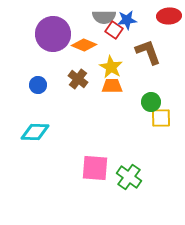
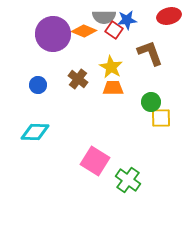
red ellipse: rotated 10 degrees counterclockwise
orange diamond: moved 14 px up
brown L-shape: moved 2 px right, 1 px down
orange trapezoid: moved 1 px right, 2 px down
pink square: moved 7 px up; rotated 28 degrees clockwise
green cross: moved 1 px left, 3 px down
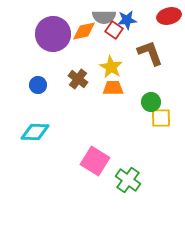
orange diamond: rotated 35 degrees counterclockwise
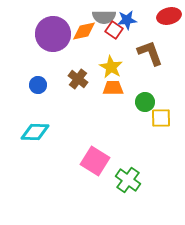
green circle: moved 6 px left
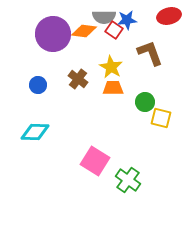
orange diamond: rotated 20 degrees clockwise
yellow square: rotated 15 degrees clockwise
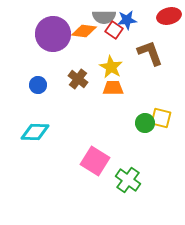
green circle: moved 21 px down
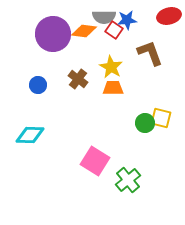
cyan diamond: moved 5 px left, 3 px down
green cross: rotated 15 degrees clockwise
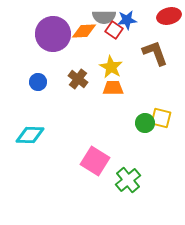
orange diamond: rotated 10 degrees counterclockwise
brown L-shape: moved 5 px right
blue circle: moved 3 px up
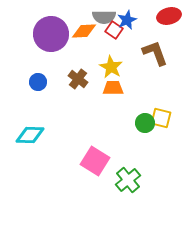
blue star: rotated 18 degrees counterclockwise
purple circle: moved 2 px left
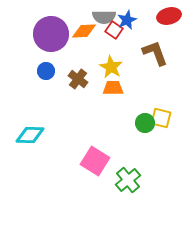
blue circle: moved 8 px right, 11 px up
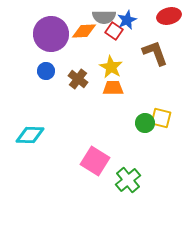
red square: moved 1 px down
